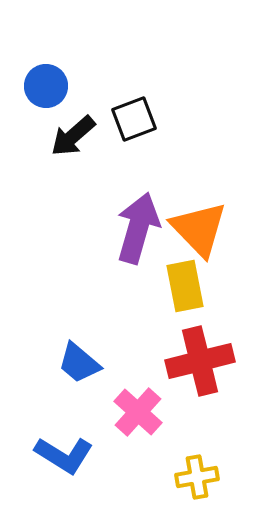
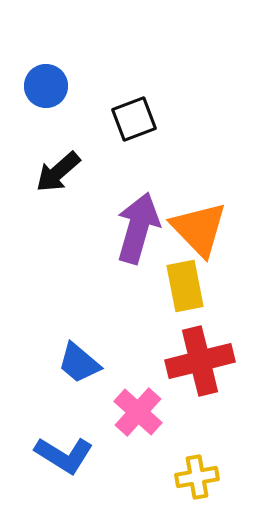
black arrow: moved 15 px left, 36 px down
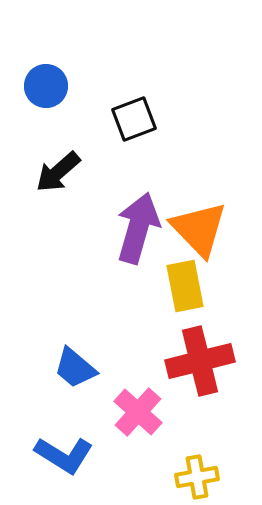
blue trapezoid: moved 4 px left, 5 px down
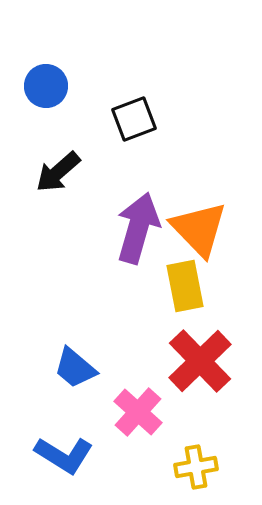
red cross: rotated 30 degrees counterclockwise
yellow cross: moved 1 px left, 10 px up
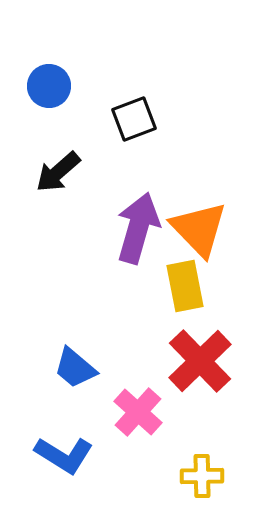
blue circle: moved 3 px right
yellow cross: moved 6 px right, 9 px down; rotated 9 degrees clockwise
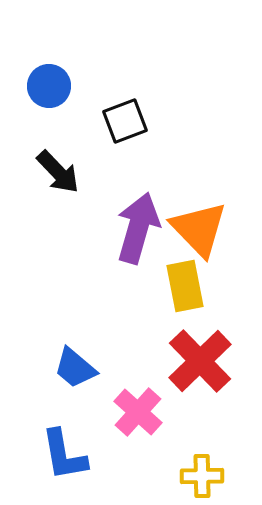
black square: moved 9 px left, 2 px down
black arrow: rotated 93 degrees counterclockwise
blue L-shape: rotated 48 degrees clockwise
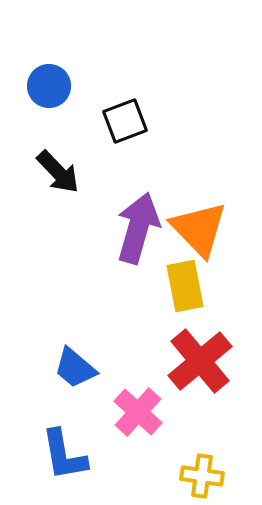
red cross: rotated 4 degrees clockwise
yellow cross: rotated 9 degrees clockwise
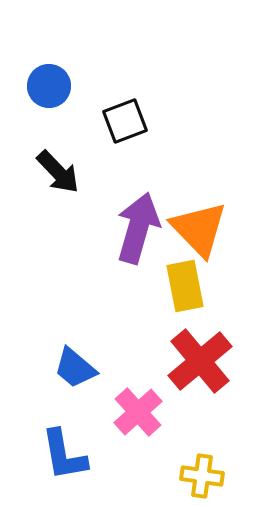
pink cross: rotated 6 degrees clockwise
